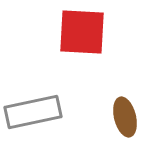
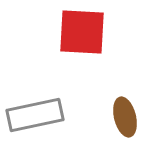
gray rectangle: moved 2 px right, 3 px down
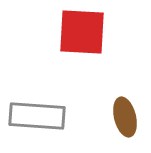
gray rectangle: moved 2 px right, 1 px down; rotated 16 degrees clockwise
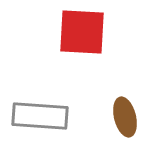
gray rectangle: moved 3 px right
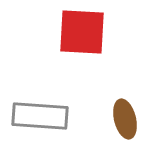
brown ellipse: moved 2 px down
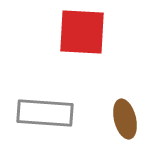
gray rectangle: moved 5 px right, 3 px up
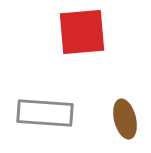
red square: rotated 8 degrees counterclockwise
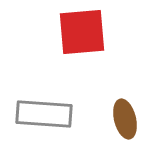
gray rectangle: moved 1 px left, 1 px down
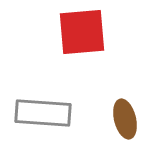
gray rectangle: moved 1 px left, 1 px up
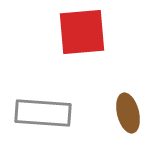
brown ellipse: moved 3 px right, 6 px up
